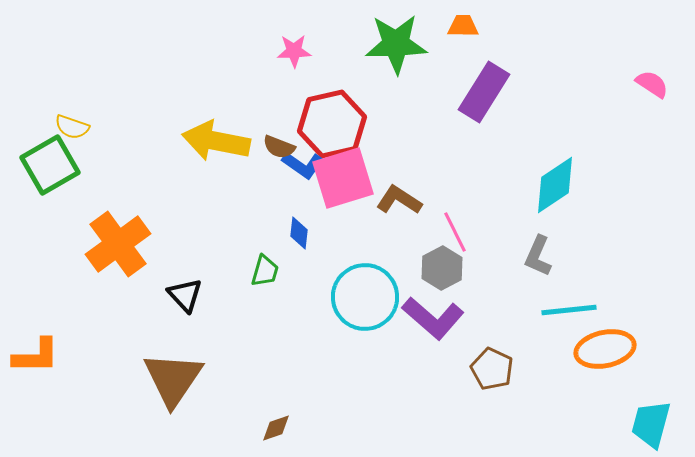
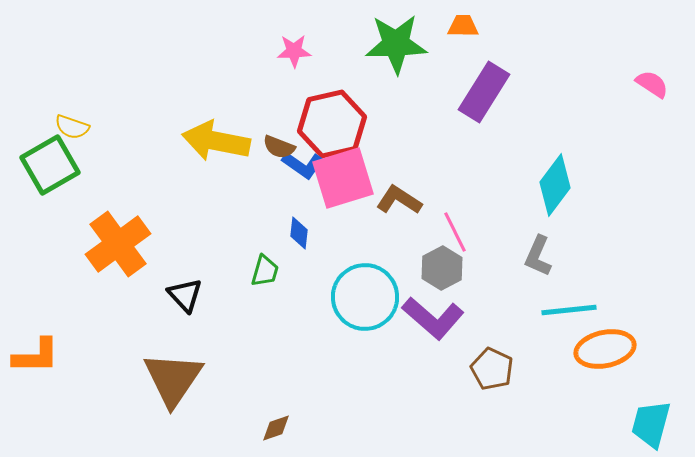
cyan diamond: rotated 20 degrees counterclockwise
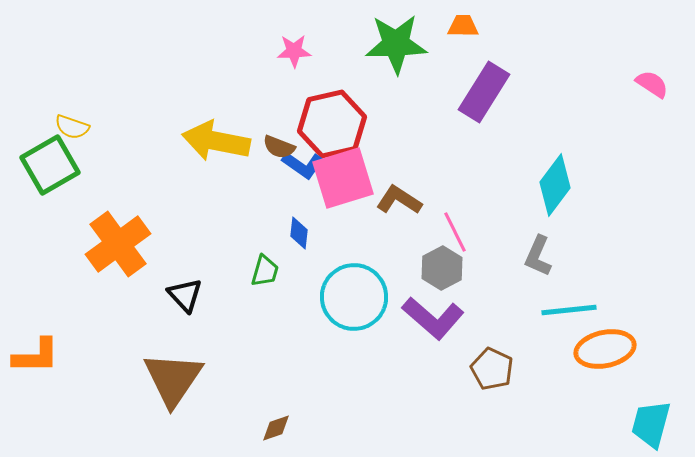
cyan circle: moved 11 px left
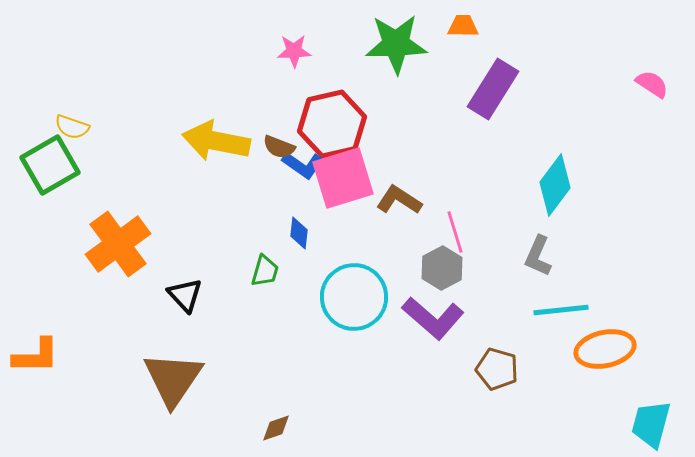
purple rectangle: moved 9 px right, 3 px up
pink line: rotated 9 degrees clockwise
cyan line: moved 8 px left
brown pentagon: moved 5 px right; rotated 9 degrees counterclockwise
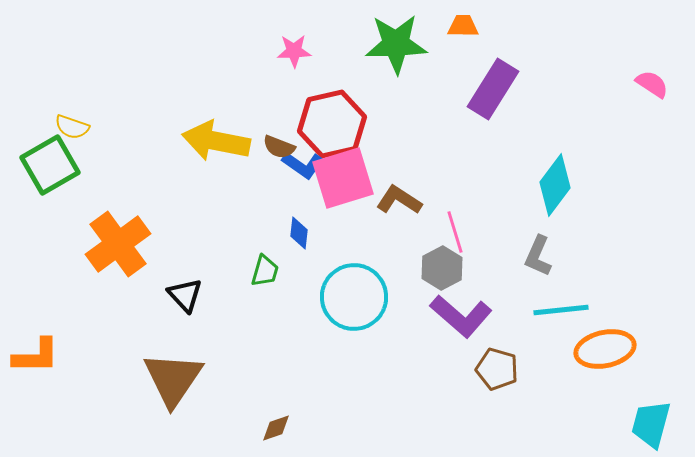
purple L-shape: moved 28 px right, 2 px up
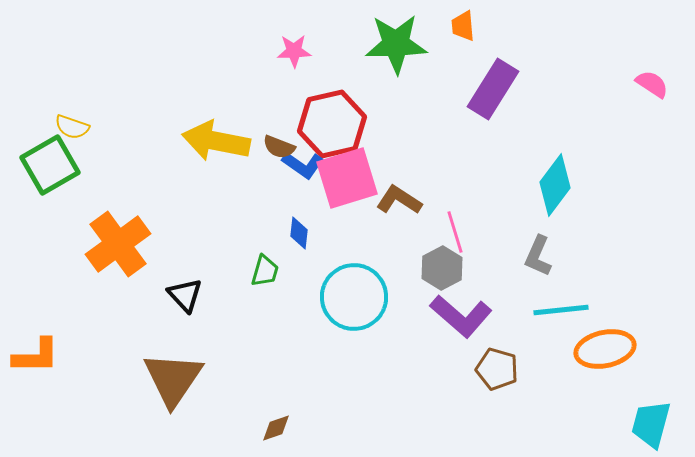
orange trapezoid: rotated 96 degrees counterclockwise
pink square: moved 4 px right
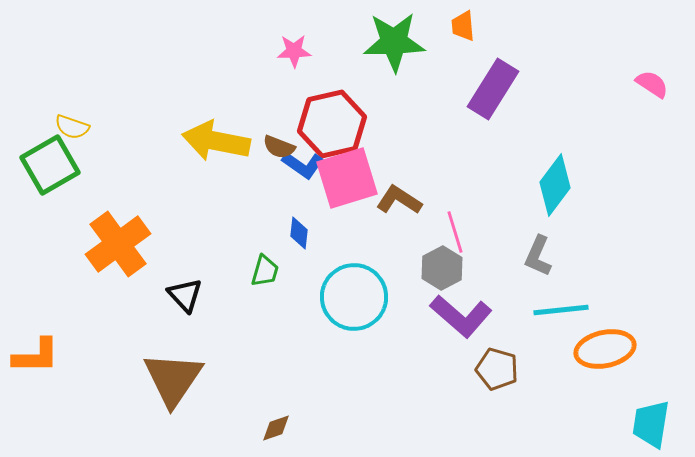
green star: moved 2 px left, 2 px up
cyan trapezoid: rotated 6 degrees counterclockwise
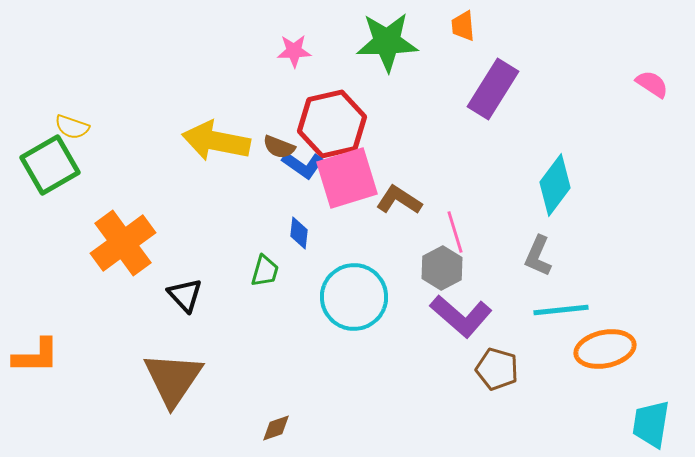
green star: moved 7 px left
orange cross: moved 5 px right, 1 px up
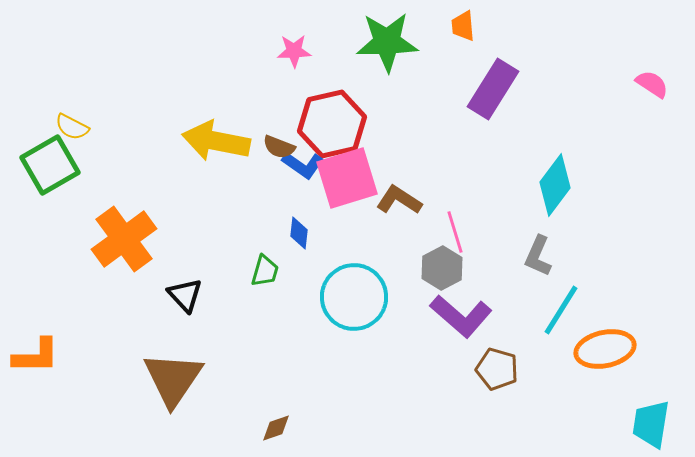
yellow semicircle: rotated 8 degrees clockwise
orange cross: moved 1 px right, 4 px up
cyan line: rotated 52 degrees counterclockwise
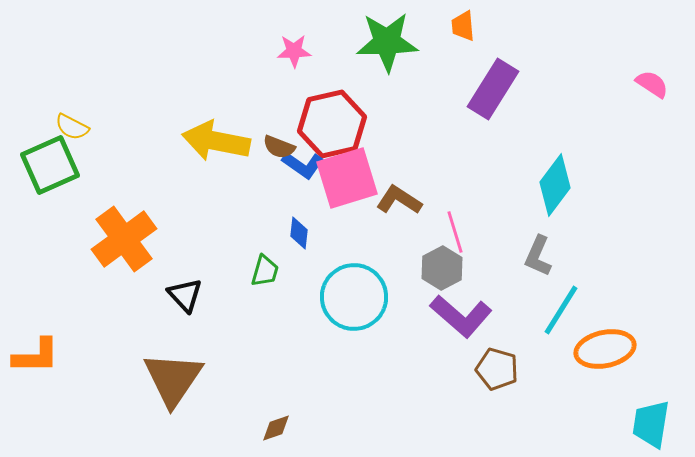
green square: rotated 6 degrees clockwise
